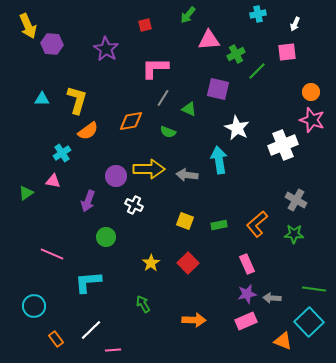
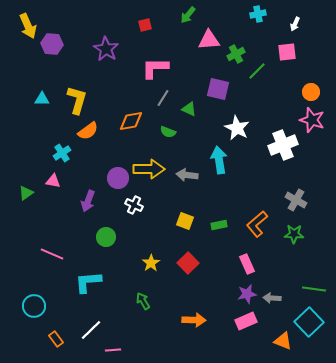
purple circle at (116, 176): moved 2 px right, 2 px down
green arrow at (143, 304): moved 3 px up
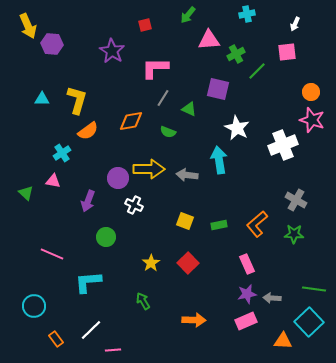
cyan cross at (258, 14): moved 11 px left
purple star at (106, 49): moved 6 px right, 2 px down
green triangle at (26, 193): rotated 42 degrees counterclockwise
orange triangle at (283, 341): rotated 18 degrees counterclockwise
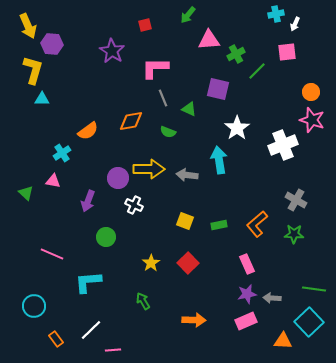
cyan cross at (247, 14): moved 29 px right
gray line at (163, 98): rotated 54 degrees counterclockwise
yellow L-shape at (77, 100): moved 44 px left, 30 px up
white star at (237, 128): rotated 10 degrees clockwise
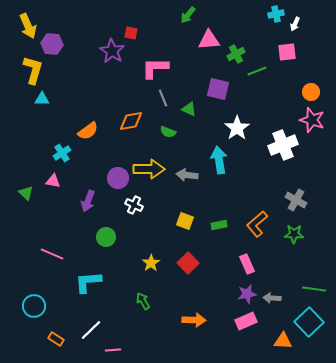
red square at (145, 25): moved 14 px left, 8 px down; rotated 24 degrees clockwise
green line at (257, 71): rotated 24 degrees clockwise
orange rectangle at (56, 339): rotated 21 degrees counterclockwise
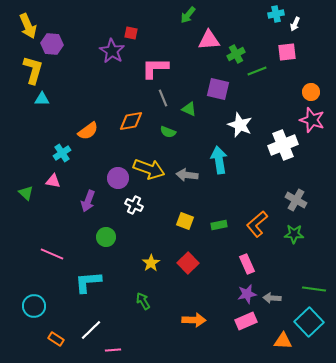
white star at (237, 128): moved 3 px right, 3 px up; rotated 15 degrees counterclockwise
yellow arrow at (149, 169): rotated 20 degrees clockwise
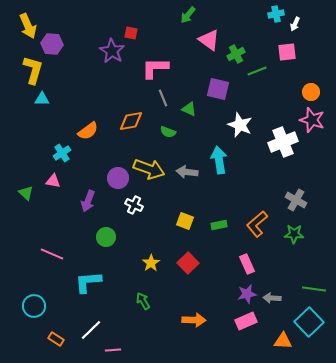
pink triangle at (209, 40): rotated 40 degrees clockwise
white cross at (283, 145): moved 3 px up
gray arrow at (187, 175): moved 3 px up
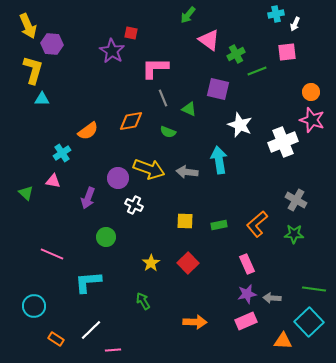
purple arrow at (88, 201): moved 3 px up
yellow square at (185, 221): rotated 18 degrees counterclockwise
orange arrow at (194, 320): moved 1 px right, 2 px down
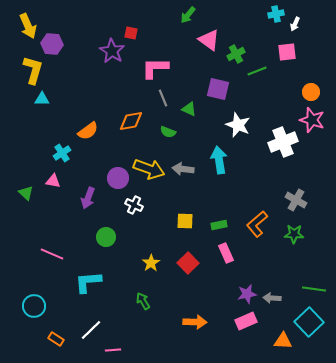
white star at (240, 125): moved 2 px left
gray arrow at (187, 172): moved 4 px left, 3 px up
pink rectangle at (247, 264): moved 21 px left, 11 px up
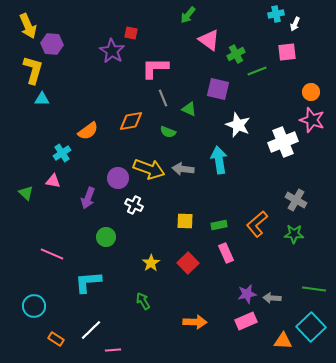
cyan square at (309, 322): moved 2 px right, 5 px down
